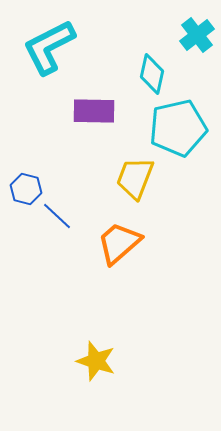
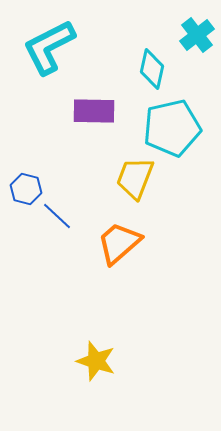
cyan diamond: moved 5 px up
cyan pentagon: moved 6 px left
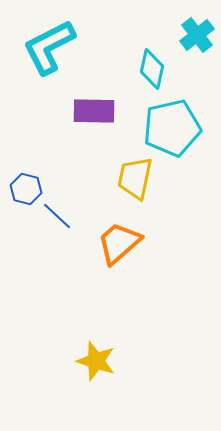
yellow trapezoid: rotated 9 degrees counterclockwise
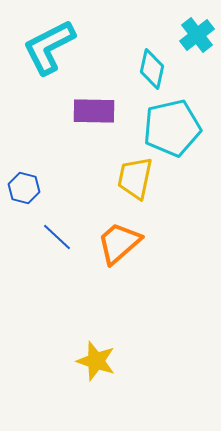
blue hexagon: moved 2 px left, 1 px up
blue line: moved 21 px down
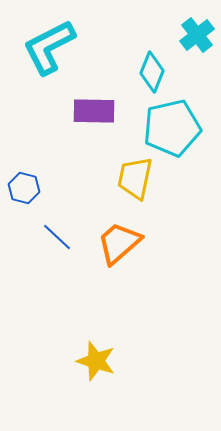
cyan diamond: moved 3 px down; rotated 9 degrees clockwise
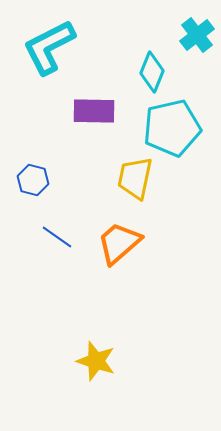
blue hexagon: moved 9 px right, 8 px up
blue line: rotated 8 degrees counterclockwise
